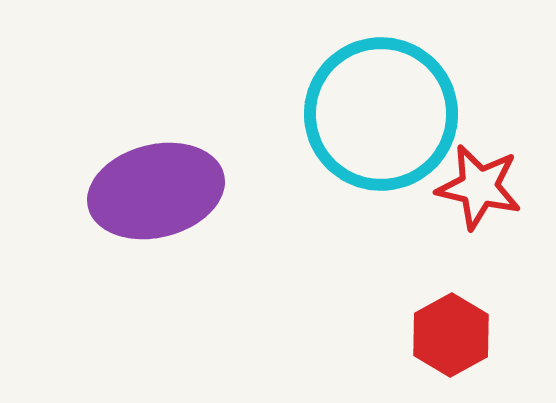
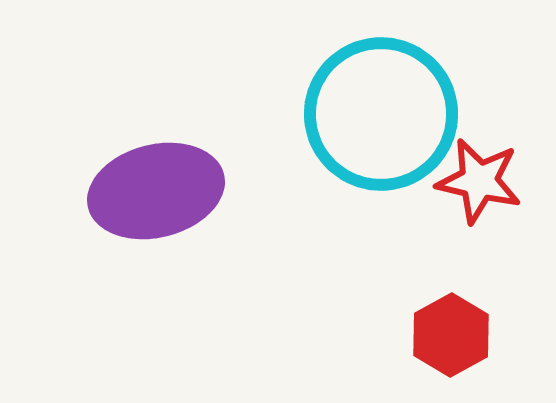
red star: moved 6 px up
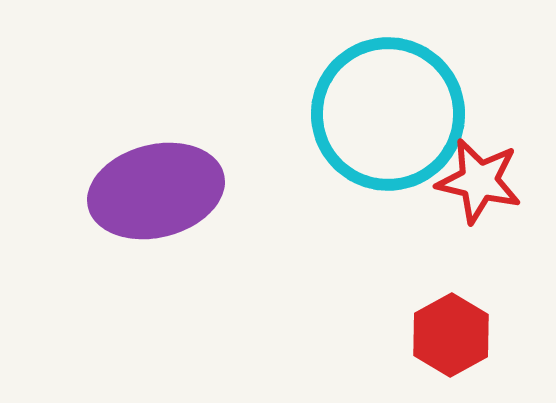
cyan circle: moved 7 px right
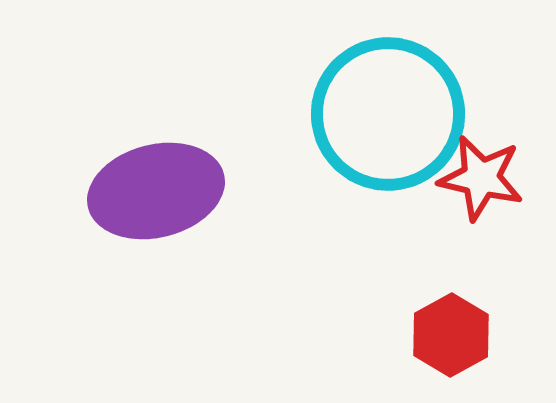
red star: moved 2 px right, 3 px up
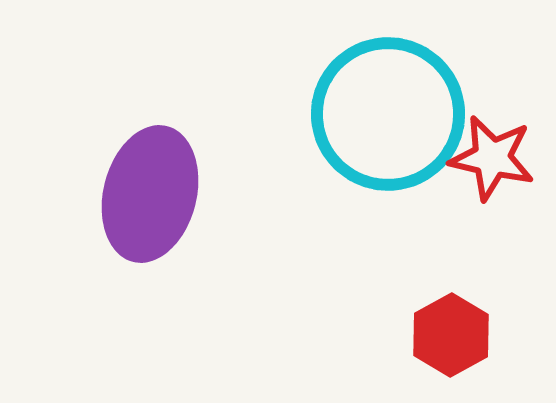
red star: moved 11 px right, 20 px up
purple ellipse: moved 6 px left, 3 px down; rotated 62 degrees counterclockwise
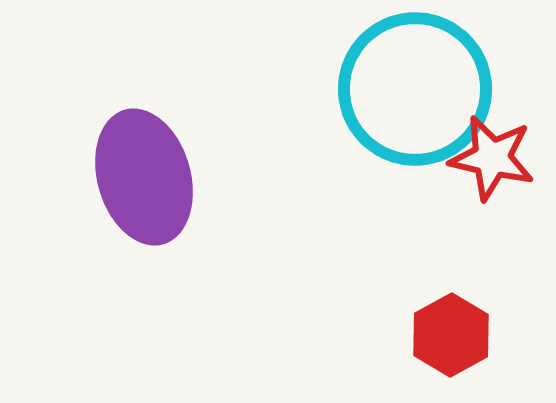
cyan circle: moved 27 px right, 25 px up
purple ellipse: moved 6 px left, 17 px up; rotated 30 degrees counterclockwise
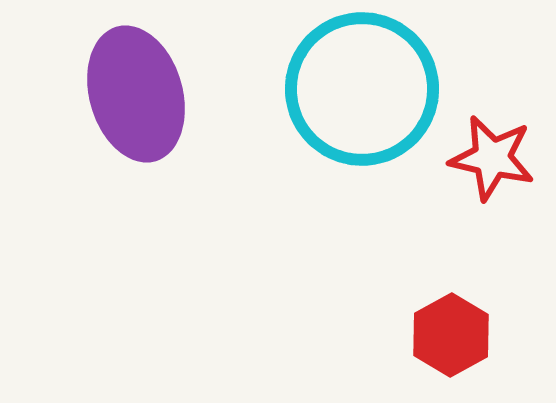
cyan circle: moved 53 px left
purple ellipse: moved 8 px left, 83 px up
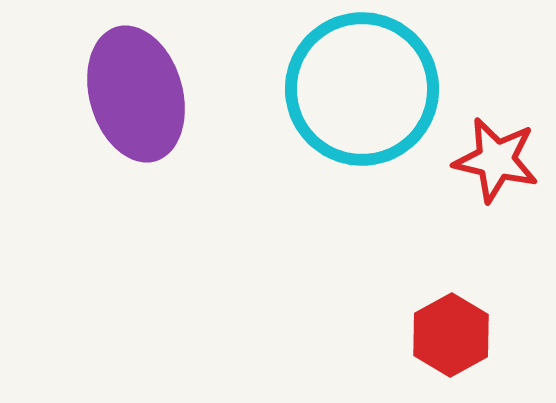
red star: moved 4 px right, 2 px down
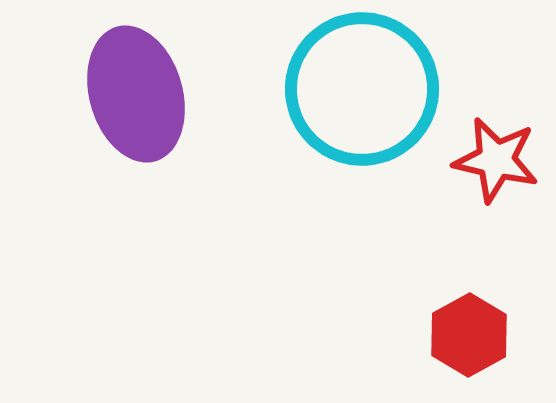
red hexagon: moved 18 px right
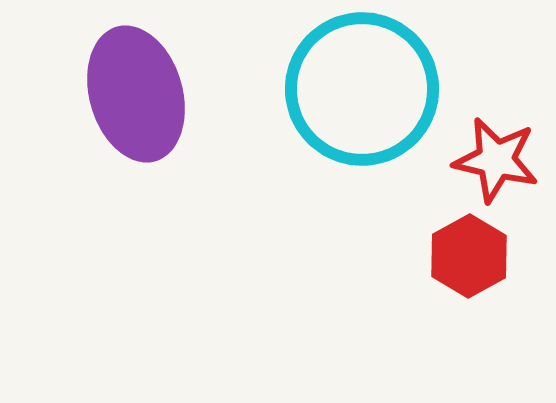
red hexagon: moved 79 px up
